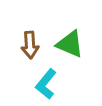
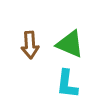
cyan L-shape: moved 21 px right; rotated 32 degrees counterclockwise
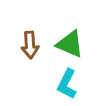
cyan L-shape: rotated 20 degrees clockwise
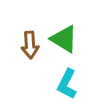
green triangle: moved 6 px left, 5 px up; rotated 8 degrees clockwise
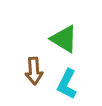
brown arrow: moved 4 px right, 26 px down
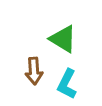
green triangle: moved 1 px left
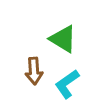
cyan L-shape: rotated 28 degrees clockwise
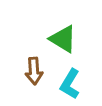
cyan L-shape: moved 3 px right; rotated 24 degrees counterclockwise
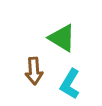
green triangle: moved 1 px left, 1 px up
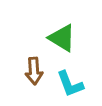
cyan L-shape: rotated 52 degrees counterclockwise
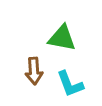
green triangle: rotated 20 degrees counterclockwise
